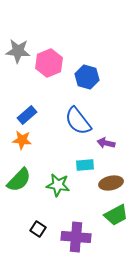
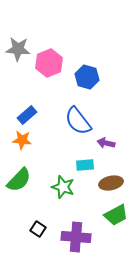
gray star: moved 2 px up
green star: moved 5 px right, 2 px down; rotated 10 degrees clockwise
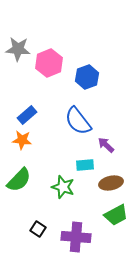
blue hexagon: rotated 25 degrees clockwise
purple arrow: moved 2 px down; rotated 30 degrees clockwise
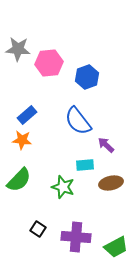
pink hexagon: rotated 16 degrees clockwise
green trapezoid: moved 32 px down
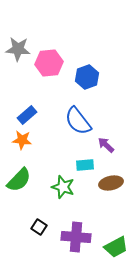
black square: moved 1 px right, 2 px up
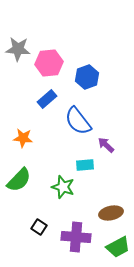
blue rectangle: moved 20 px right, 16 px up
orange star: moved 1 px right, 2 px up
brown ellipse: moved 30 px down
green trapezoid: moved 2 px right
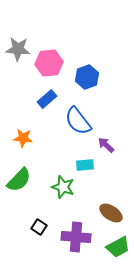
brown ellipse: rotated 45 degrees clockwise
